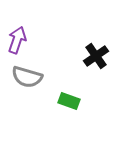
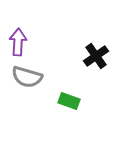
purple arrow: moved 1 px right, 2 px down; rotated 16 degrees counterclockwise
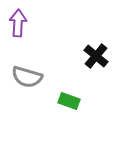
purple arrow: moved 19 px up
black cross: rotated 15 degrees counterclockwise
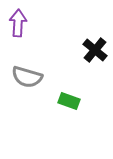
black cross: moved 1 px left, 6 px up
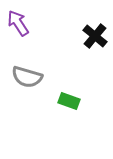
purple arrow: rotated 36 degrees counterclockwise
black cross: moved 14 px up
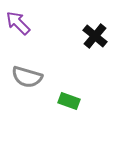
purple arrow: rotated 12 degrees counterclockwise
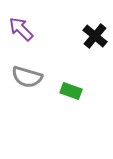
purple arrow: moved 3 px right, 6 px down
green rectangle: moved 2 px right, 10 px up
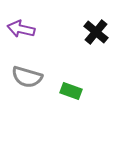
purple arrow: rotated 32 degrees counterclockwise
black cross: moved 1 px right, 4 px up
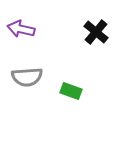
gray semicircle: rotated 20 degrees counterclockwise
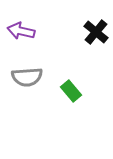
purple arrow: moved 2 px down
green rectangle: rotated 30 degrees clockwise
